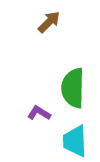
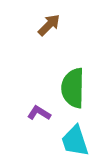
brown arrow: moved 3 px down
cyan trapezoid: rotated 16 degrees counterclockwise
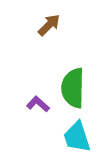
purple L-shape: moved 1 px left, 9 px up; rotated 10 degrees clockwise
cyan trapezoid: moved 2 px right, 4 px up
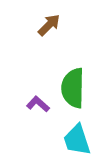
cyan trapezoid: moved 3 px down
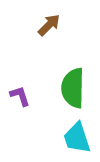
purple L-shape: moved 18 px left, 8 px up; rotated 30 degrees clockwise
cyan trapezoid: moved 2 px up
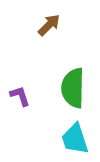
cyan trapezoid: moved 2 px left, 1 px down
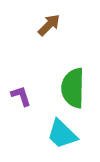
purple L-shape: moved 1 px right
cyan trapezoid: moved 13 px left, 5 px up; rotated 28 degrees counterclockwise
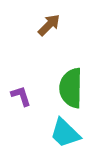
green semicircle: moved 2 px left
cyan trapezoid: moved 3 px right, 1 px up
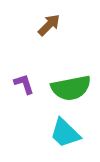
green semicircle: rotated 102 degrees counterclockwise
purple L-shape: moved 3 px right, 12 px up
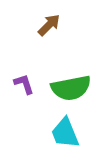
cyan trapezoid: rotated 24 degrees clockwise
